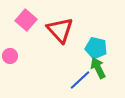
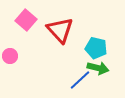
green arrow: rotated 130 degrees clockwise
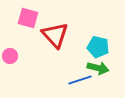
pink square: moved 2 px right, 2 px up; rotated 25 degrees counterclockwise
red triangle: moved 5 px left, 5 px down
cyan pentagon: moved 2 px right, 1 px up
blue line: rotated 25 degrees clockwise
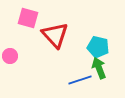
green arrow: moved 1 px right; rotated 125 degrees counterclockwise
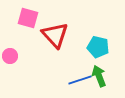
green arrow: moved 8 px down
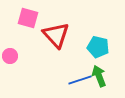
red triangle: moved 1 px right
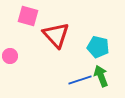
pink square: moved 2 px up
green arrow: moved 2 px right
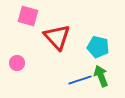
red triangle: moved 1 px right, 2 px down
pink circle: moved 7 px right, 7 px down
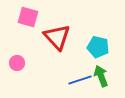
pink square: moved 1 px down
